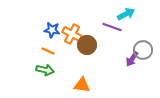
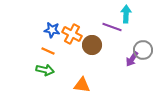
cyan arrow: rotated 60 degrees counterclockwise
brown circle: moved 5 px right
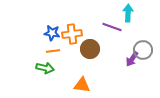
cyan arrow: moved 2 px right, 1 px up
blue star: moved 3 px down
orange cross: rotated 36 degrees counterclockwise
brown circle: moved 2 px left, 4 px down
orange line: moved 5 px right; rotated 32 degrees counterclockwise
green arrow: moved 2 px up
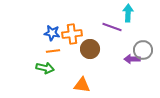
purple arrow: rotated 56 degrees clockwise
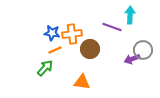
cyan arrow: moved 2 px right, 2 px down
orange line: moved 2 px right, 1 px up; rotated 16 degrees counterclockwise
purple arrow: rotated 21 degrees counterclockwise
green arrow: rotated 60 degrees counterclockwise
orange triangle: moved 3 px up
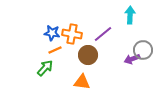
purple line: moved 9 px left, 7 px down; rotated 60 degrees counterclockwise
orange cross: rotated 18 degrees clockwise
brown circle: moved 2 px left, 6 px down
